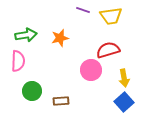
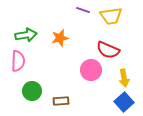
red semicircle: rotated 140 degrees counterclockwise
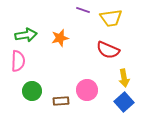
yellow trapezoid: moved 2 px down
pink circle: moved 4 px left, 20 px down
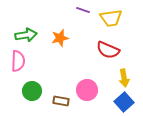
brown rectangle: rotated 14 degrees clockwise
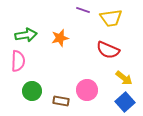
yellow arrow: rotated 42 degrees counterclockwise
blue square: moved 1 px right
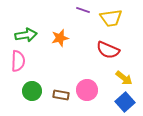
brown rectangle: moved 6 px up
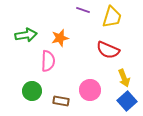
yellow trapezoid: moved 1 px right, 1 px up; rotated 65 degrees counterclockwise
pink semicircle: moved 30 px right
yellow arrow: rotated 30 degrees clockwise
pink circle: moved 3 px right
brown rectangle: moved 6 px down
blue square: moved 2 px right, 1 px up
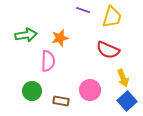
yellow arrow: moved 1 px left
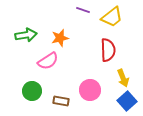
yellow trapezoid: rotated 35 degrees clockwise
red semicircle: rotated 115 degrees counterclockwise
pink semicircle: rotated 55 degrees clockwise
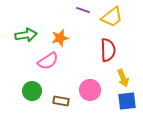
blue square: rotated 36 degrees clockwise
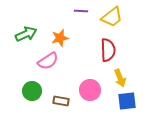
purple line: moved 2 px left, 1 px down; rotated 16 degrees counterclockwise
green arrow: moved 1 px up; rotated 15 degrees counterclockwise
yellow arrow: moved 3 px left
